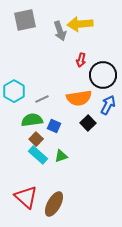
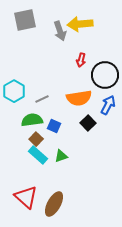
black circle: moved 2 px right
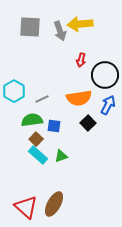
gray square: moved 5 px right, 7 px down; rotated 15 degrees clockwise
blue square: rotated 16 degrees counterclockwise
red triangle: moved 10 px down
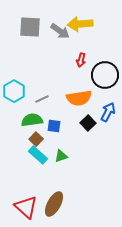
gray arrow: rotated 36 degrees counterclockwise
blue arrow: moved 7 px down
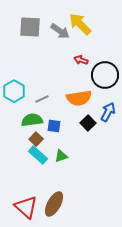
yellow arrow: rotated 50 degrees clockwise
red arrow: rotated 96 degrees clockwise
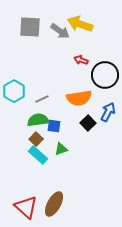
yellow arrow: rotated 25 degrees counterclockwise
green semicircle: moved 6 px right
green triangle: moved 7 px up
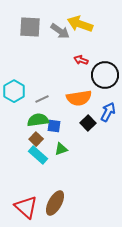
brown ellipse: moved 1 px right, 1 px up
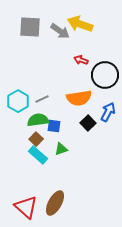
cyan hexagon: moved 4 px right, 10 px down
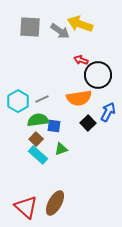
black circle: moved 7 px left
